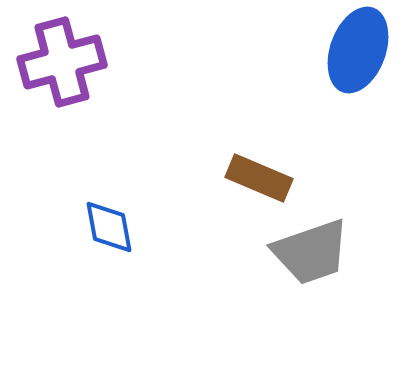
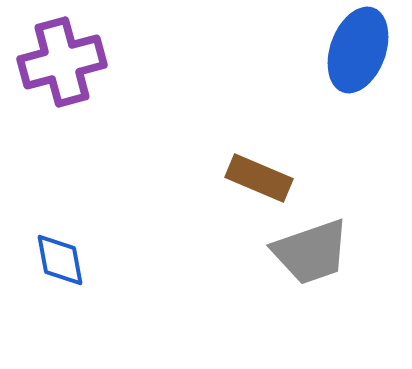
blue diamond: moved 49 px left, 33 px down
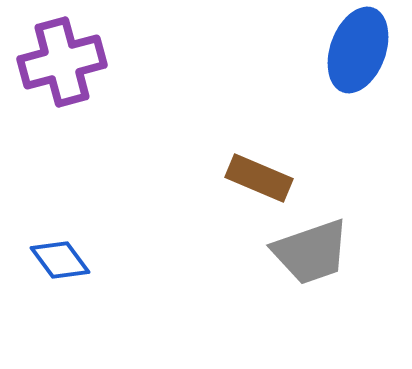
blue diamond: rotated 26 degrees counterclockwise
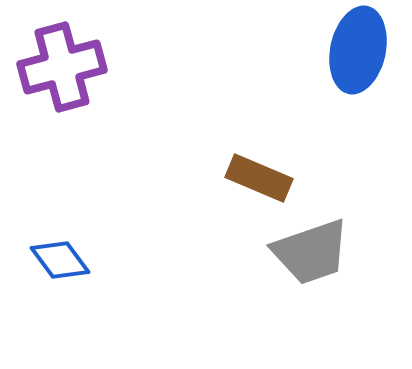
blue ellipse: rotated 8 degrees counterclockwise
purple cross: moved 5 px down
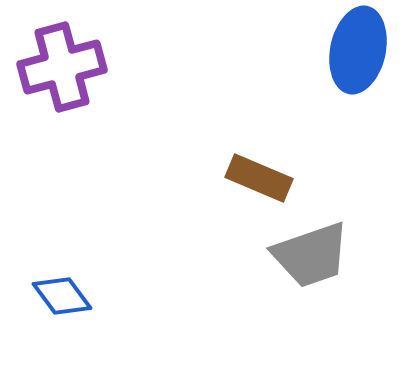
gray trapezoid: moved 3 px down
blue diamond: moved 2 px right, 36 px down
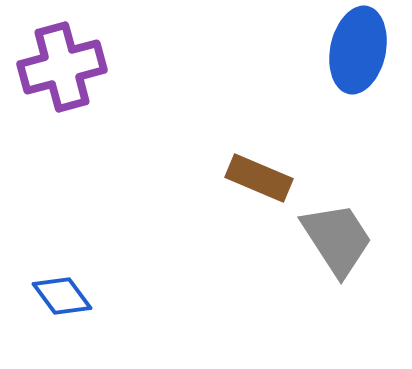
gray trapezoid: moved 26 px right, 16 px up; rotated 104 degrees counterclockwise
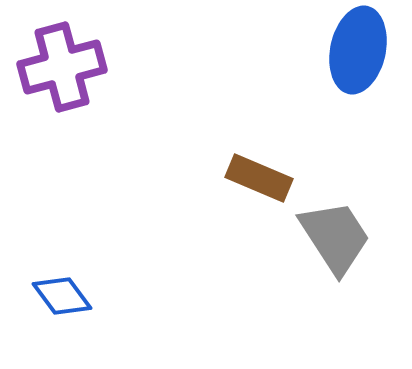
gray trapezoid: moved 2 px left, 2 px up
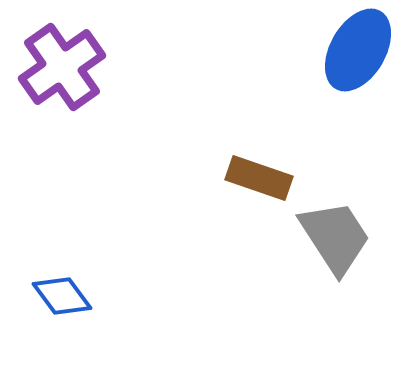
blue ellipse: rotated 18 degrees clockwise
purple cross: rotated 20 degrees counterclockwise
brown rectangle: rotated 4 degrees counterclockwise
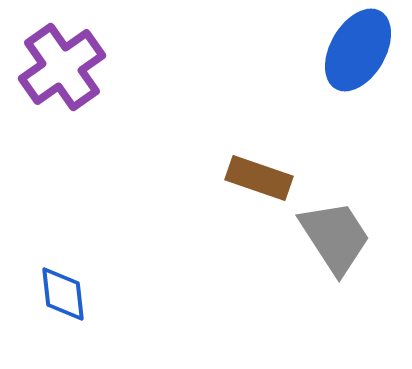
blue diamond: moved 1 px right, 2 px up; rotated 30 degrees clockwise
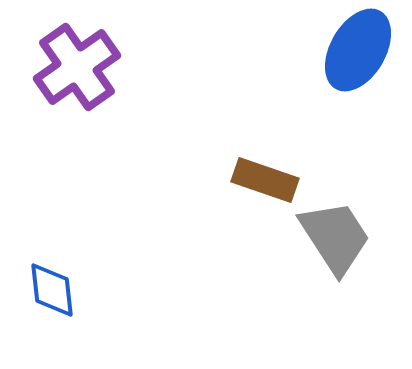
purple cross: moved 15 px right
brown rectangle: moved 6 px right, 2 px down
blue diamond: moved 11 px left, 4 px up
